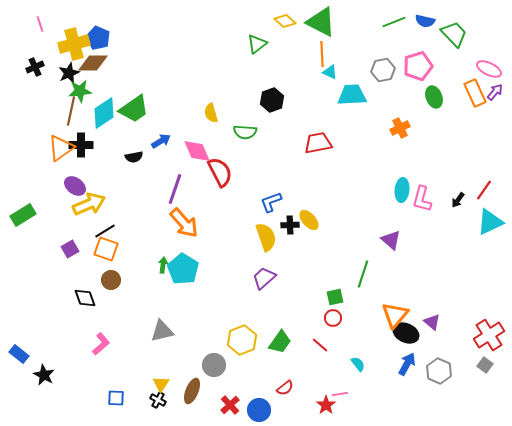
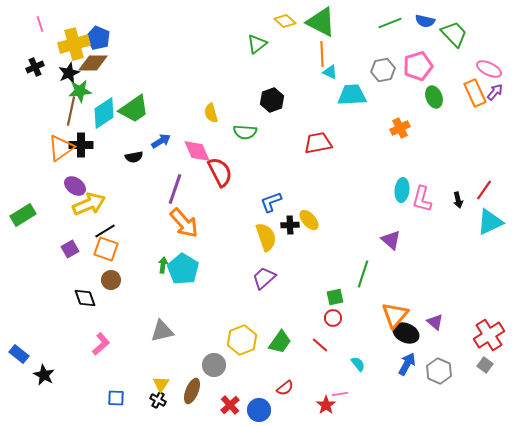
green line at (394, 22): moved 4 px left, 1 px down
black arrow at (458, 200): rotated 49 degrees counterclockwise
purple triangle at (432, 322): moved 3 px right
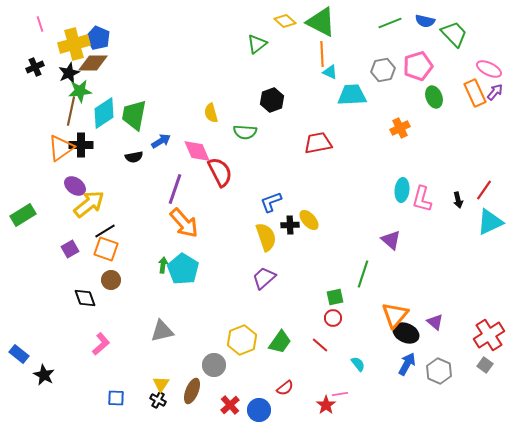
green trapezoid at (134, 109): moved 6 px down; rotated 136 degrees clockwise
yellow arrow at (89, 204): rotated 16 degrees counterclockwise
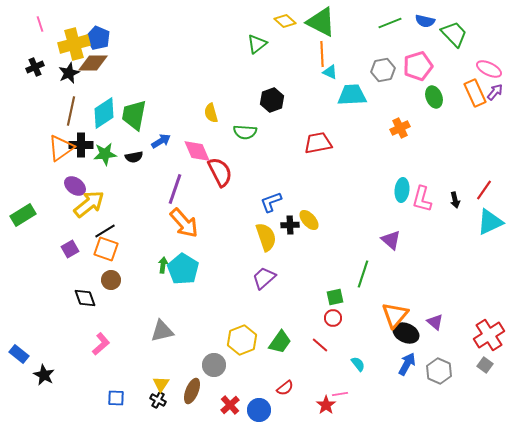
green star at (80, 91): moved 25 px right, 63 px down
black arrow at (458, 200): moved 3 px left
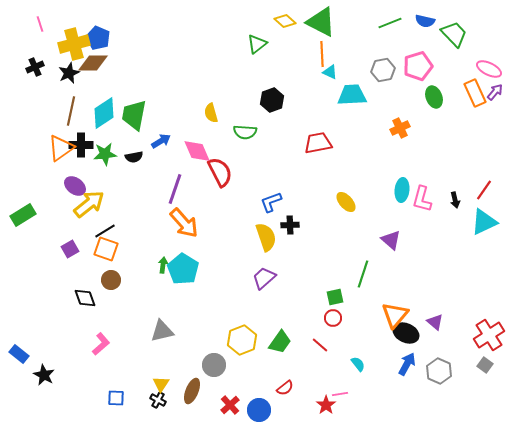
yellow ellipse at (309, 220): moved 37 px right, 18 px up
cyan triangle at (490, 222): moved 6 px left
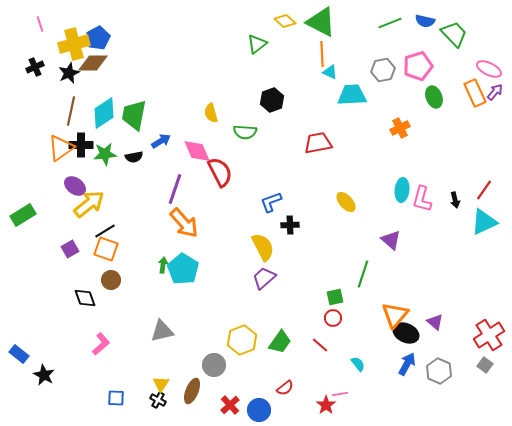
blue pentagon at (98, 38): rotated 20 degrees clockwise
yellow semicircle at (266, 237): moved 3 px left, 10 px down; rotated 8 degrees counterclockwise
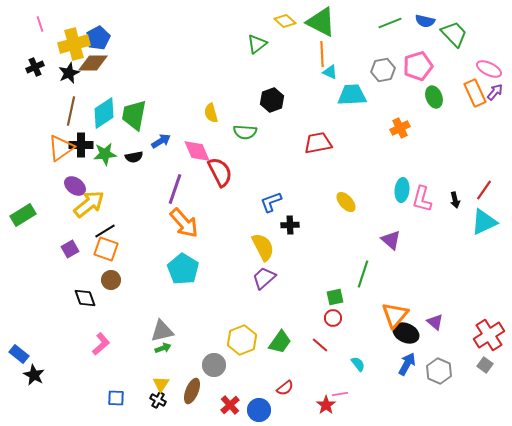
green arrow at (163, 265): moved 83 px down; rotated 63 degrees clockwise
black star at (44, 375): moved 10 px left
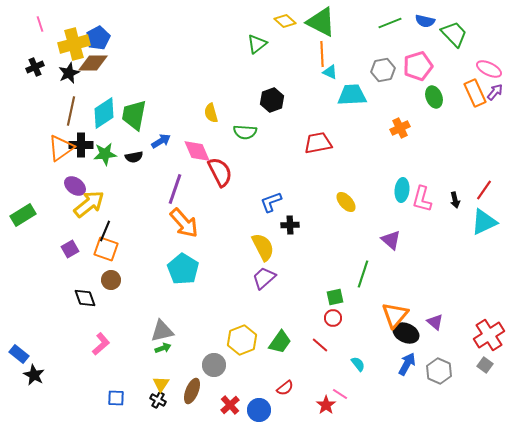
black line at (105, 231): rotated 35 degrees counterclockwise
pink line at (340, 394): rotated 42 degrees clockwise
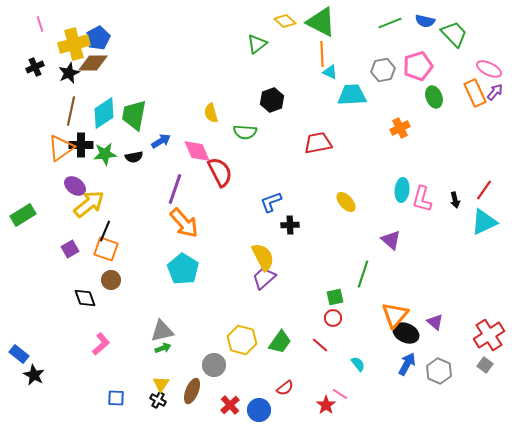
yellow semicircle at (263, 247): moved 10 px down
yellow hexagon at (242, 340): rotated 24 degrees counterclockwise
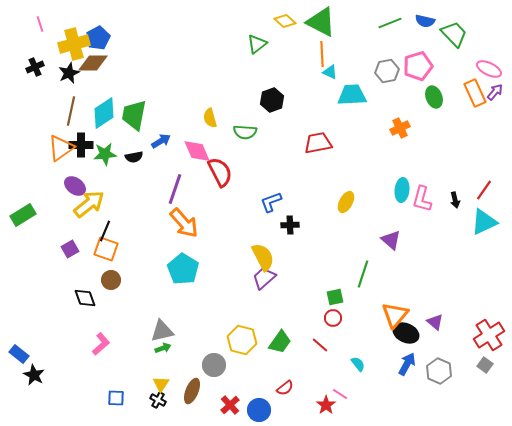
gray hexagon at (383, 70): moved 4 px right, 1 px down
yellow semicircle at (211, 113): moved 1 px left, 5 px down
yellow ellipse at (346, 202): rotated 70 degrees clockwise
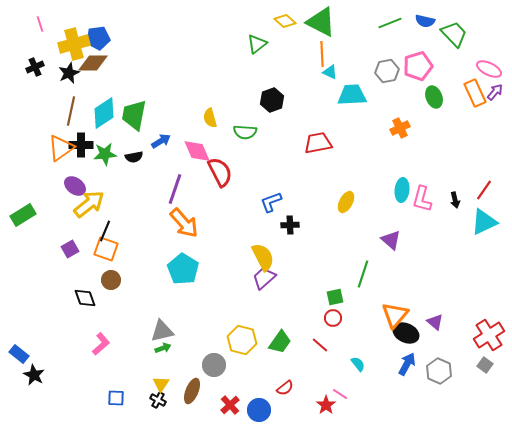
blue pentagon at (98, 38): rotated 20 degrees clockwise
